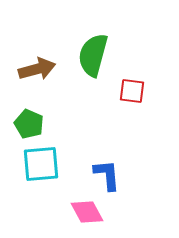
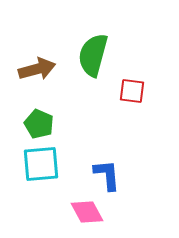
green pentagon: moved 10 px right
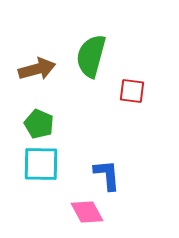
green semicircle: moved 2 px left, 1 px down
cyan square: rotated 6 degrees clockwise
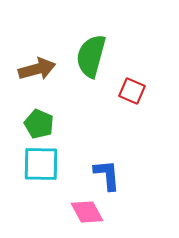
red square: rotated 16 degrees clockwise
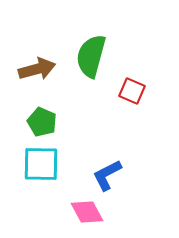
green pentagon: moved 3 px right, 2 px up
blue L-shape: rotated 112 degrees counterclockwise
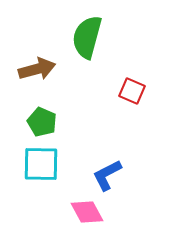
green semicircle: moved 4 px left, 19 px up
